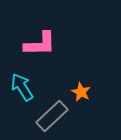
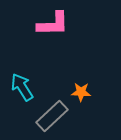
pink L-shape: moved 13 px right, 20 px up
orange star: rotated 24 degrees counterclockwise
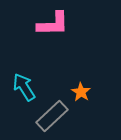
cyan arrow: moved 2 px right
orange star: rotated 30 degrees clockwise
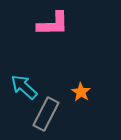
cyan arrow: rotated 16 degrees counterclockwise
gray rectangle: moved 6 px left, 2 px up; rotated 20 degrees counterclockwise
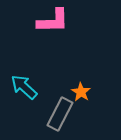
pink L-shape: moved 3 px up
gray rectangle: moved 14 px right
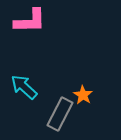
pink L-shape: moved 23 px left
orange star: moved 2 px right, 3 px down
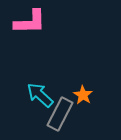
pink L-shape: moved 1 px down
cyan arrow: moved 16 px right, 8 px down
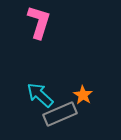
pink L-shape: moved 9 px right; rotated 72 degrees counterclockwise
gray rectangle: rotated 40 degrees clockwise
